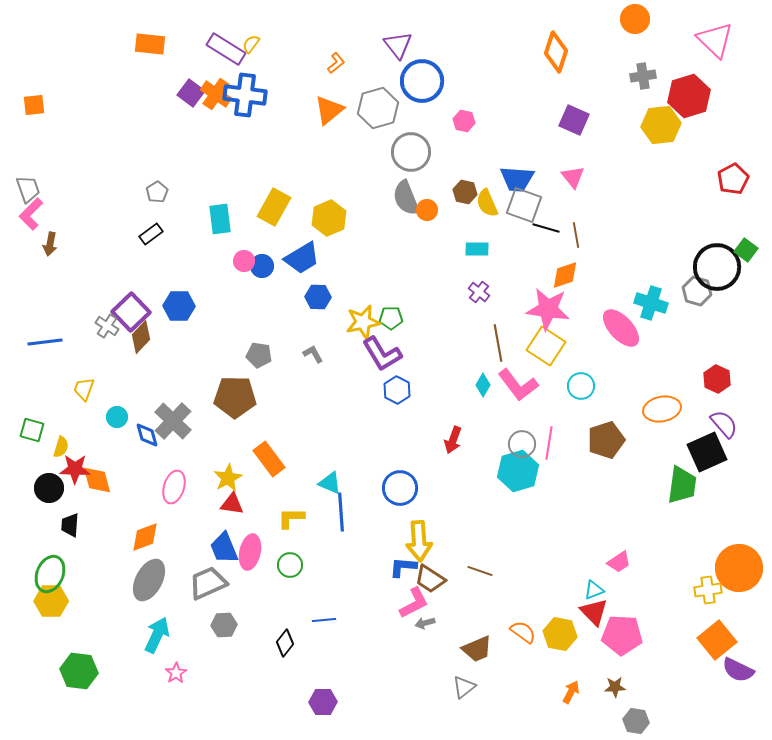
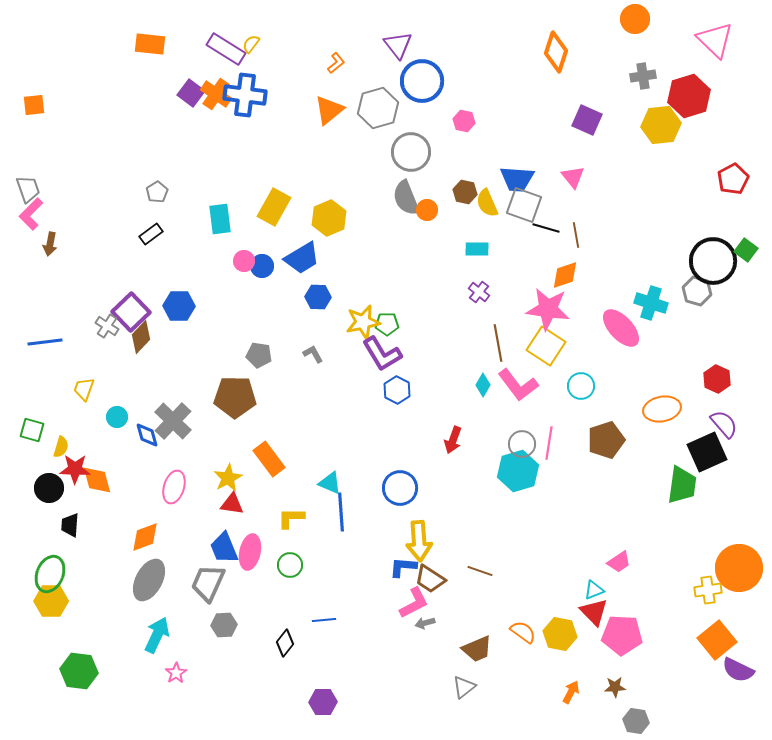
purple square at (574, 120): moved 13 px right
black circle at (717, 267): moved 4 px left, 6 px up
green pentagon at (391, 318): moved 4 px left, 6 px down
gray trapezoid at (208, 583): rotated 42 degrees counterclockwise
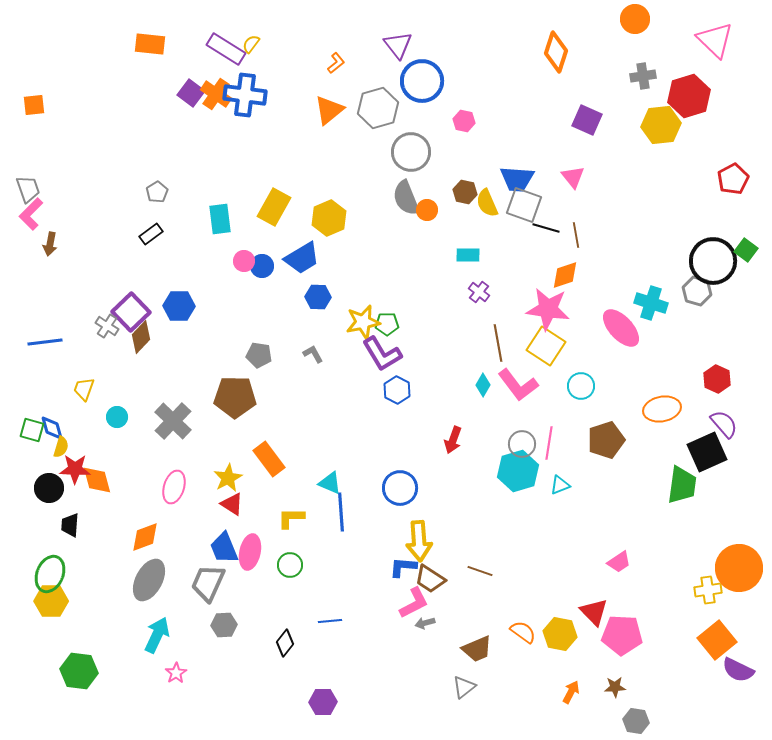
cyan rectangle at (477, 249): moved 9 px left, 6 px down
blue diamond at (147, 435): moved 95 px left, 7 px up
red triangle at (232, 504): rotated 25 degrees clockwise
cyan triangle at (594, 590): moved 34 px left, 105 px up
blue line at (324, 620): moved 6 px right, 1 px down
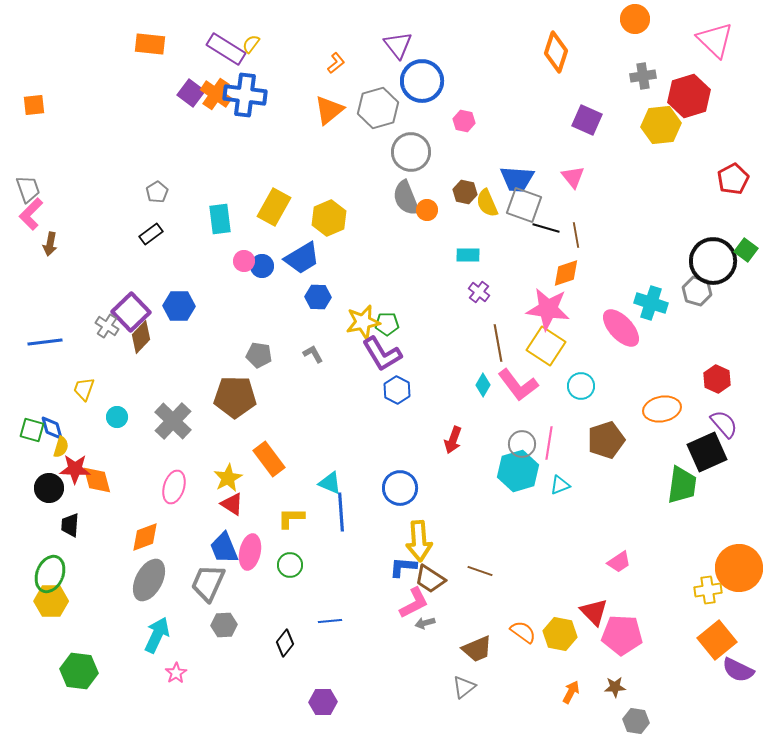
orange diamond at (565, 275): moved 1 px right, 2 px up
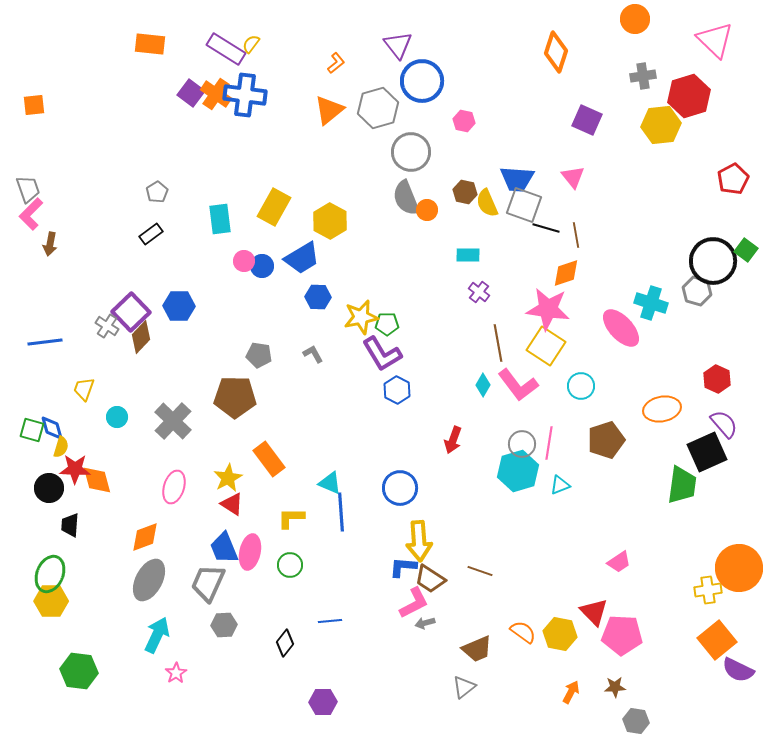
yellow hexagon at (329, 218): moved 1 px right, 3 px down; rotated 8 degrees counterclockwise
yellow star at (363, 322): moved 2 px left, 5 px up
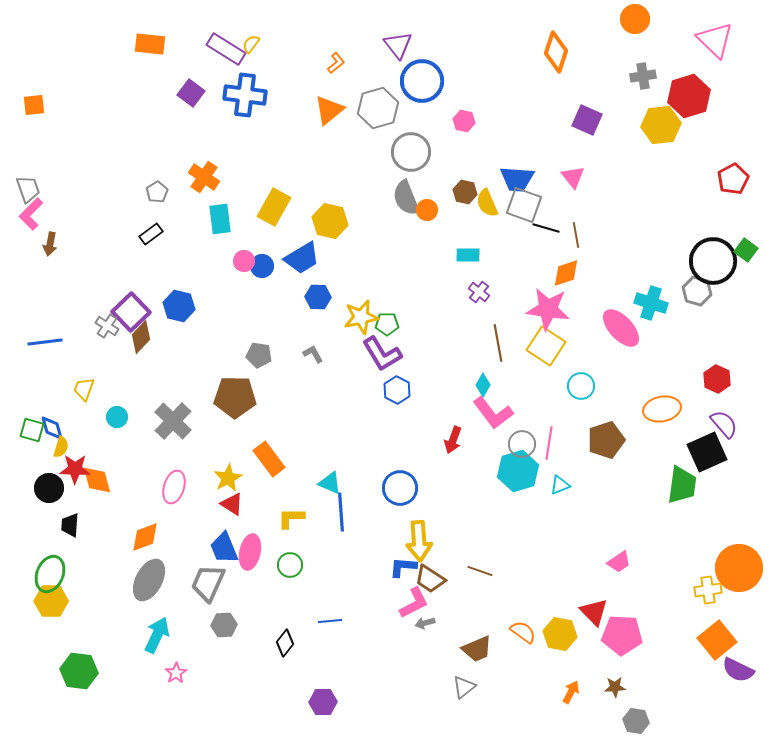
orange cross at (216, 94): moved 12 px left, 83 px down
yellow hexagon at (330, 221): rotated 16 degrees counterclockwise
blue hexagon at (179, 306): rotated 12 degrees clockwise
pink L-shape at (518, 385): moved 25 px left, 28 px down
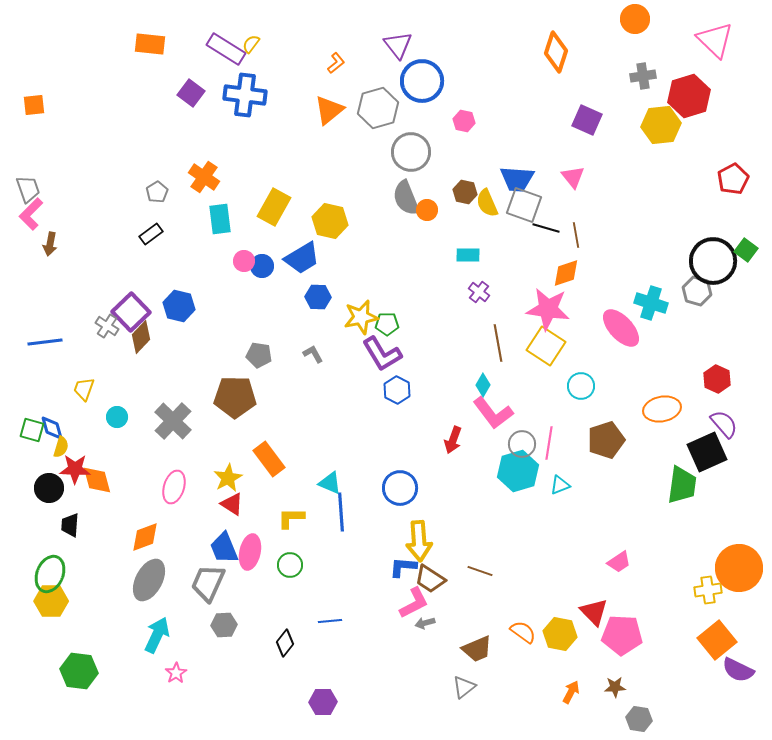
gray hexagon at (636, 721): moved 3 px right, 2 px up
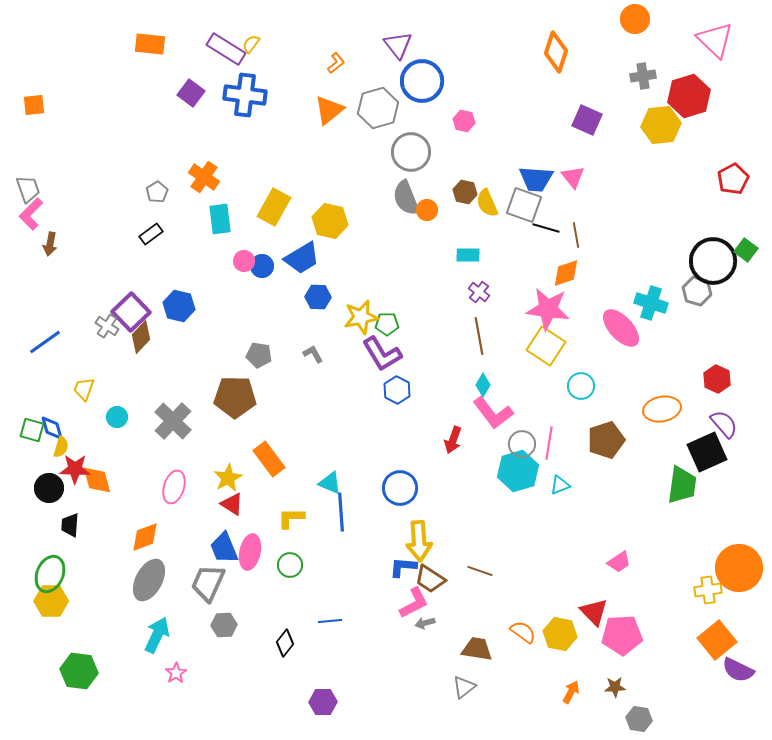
blue trapezoid at (517, 179): moved 19 px right
blue line at (45, 342): rotated 28 degrees counterclockwise
brown line at (498, 343): moved 19 px left, 7 px up
pink pentagon at (622, 635): rotated 6 degrees counterclockwise
brown trapezoid at (477, 649): rotated 148 degrees counterclockwise
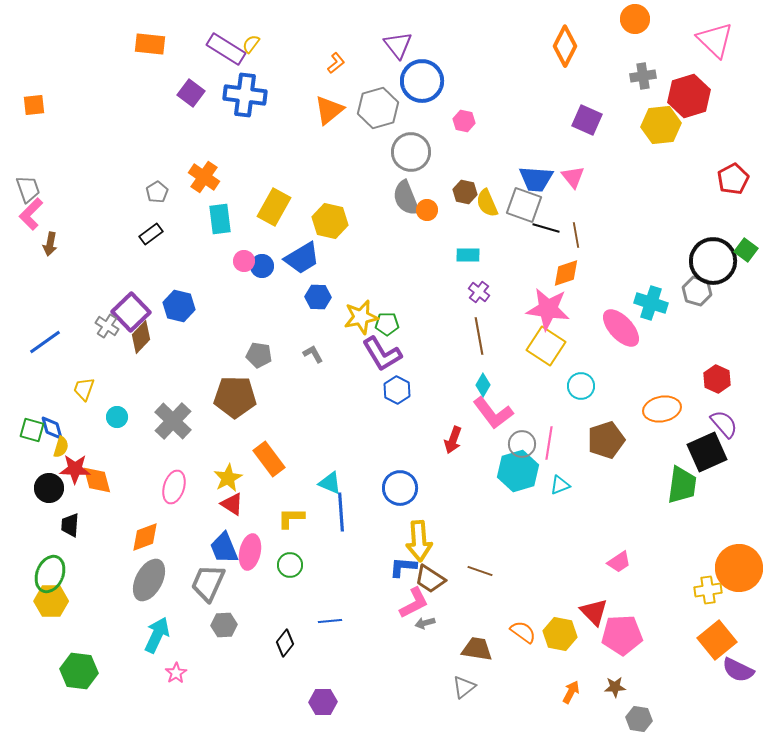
orange diamond at (556, 52): moved 9 px right, 6 px up; rotated 9 degrees clockwise
